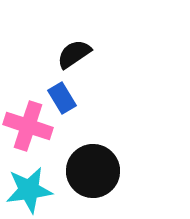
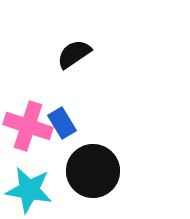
blue rectangle: moved 25 px down
cyan star: rotated 18 degrees clockwise
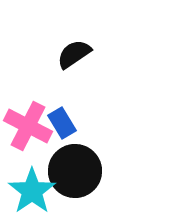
pink cross: rotated 9 degrees clockwise
black circle: moved 18 px left
cyan star: moved 3 px right, 1 px down; rotated 27 degrees clockwise
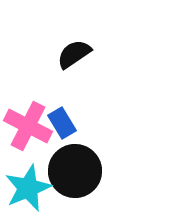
cyan star: moved 4 px left, 3 px up; rotated 12 degrees clockwise
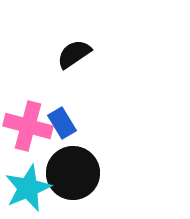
pink cross: rotated 12 degrees counterclockwise
black circle: moved 2 px left, 2 px down
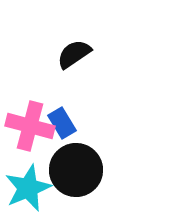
pink cross: moved 2 px right
black circle: moved 3 px right, 3 px up
